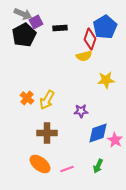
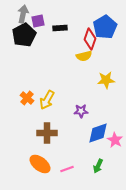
gray arrow: rotated 102 degrees counterclockwise
purple square: moved 2 px right, 1 px up; rotated 16 degrees clockwise
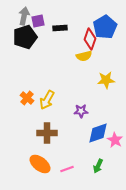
gray arrow: moved 1 px right, 2 px down
black pentagon: moved 1 px right, 2 px down; rotated 10 degrees clockwise
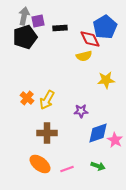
red diamond: rotated 45 degrees counterclockwise
green arrow: rotated 96 degrees counterclockwise
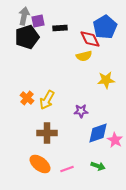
black pentagon: moved 2 px right
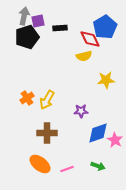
orange cross: rotated 16 degrees clockwise
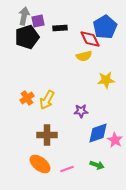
brown cross: moved 2 px down
green arrow: moved 1 px left, 1 px up
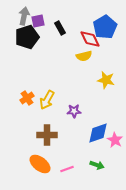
black rectangle: rotated 64 degrees clockwise
yellow star: rotated 18 degrees clockwise
purple star: moved 7 px left
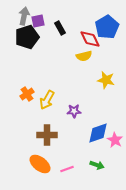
blue pentagon: moved 2 px right
orange cross: moved 4 px up
